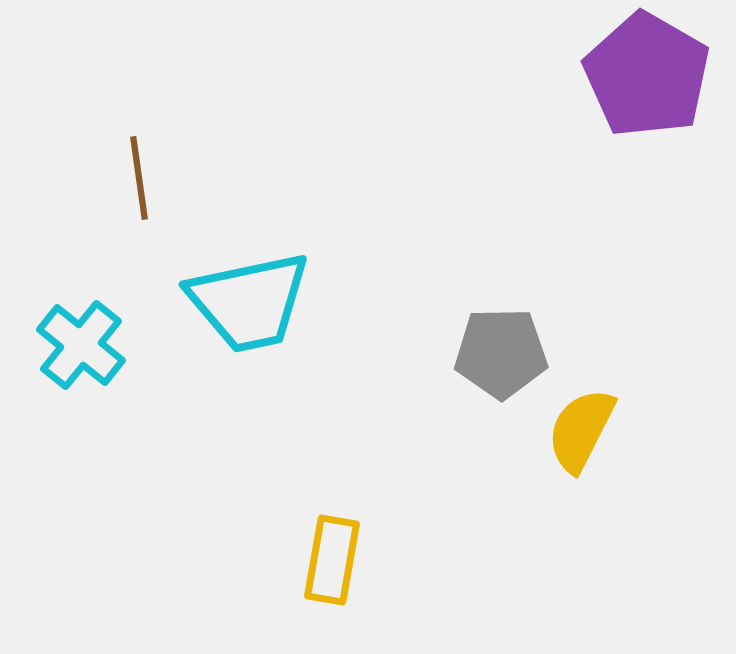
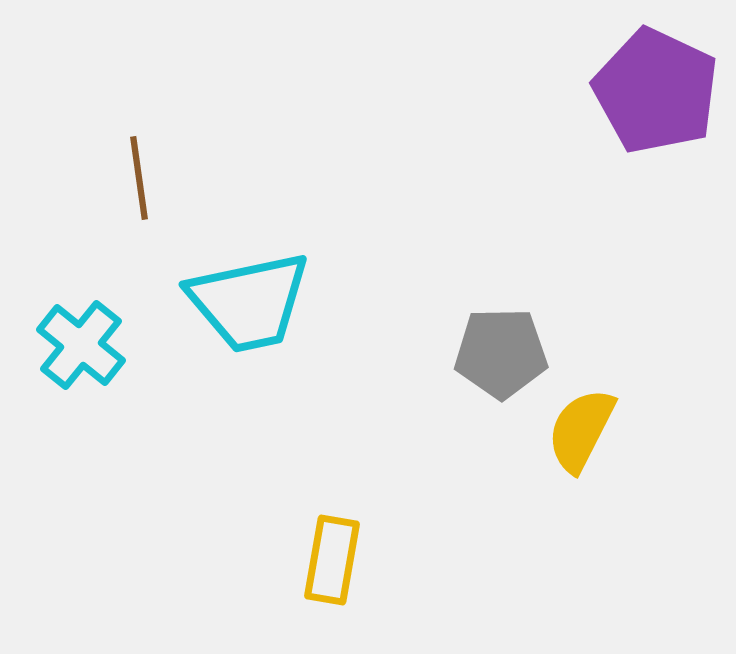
purple pentagon: moved 9 px right, 16 px down; rotated 5 degrees counterclockwise
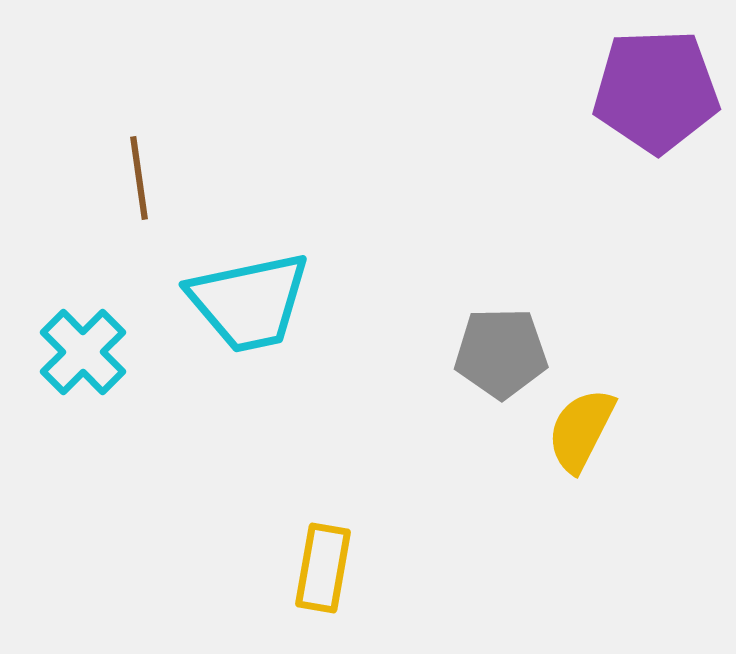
purple pentagon: rotated 27 degrees counterclockwise
cyan cross: moved 2 px right, 7 px down; rotated 6 degrees clockwise
yellow rectangle: moved 9 px left, 8 px down
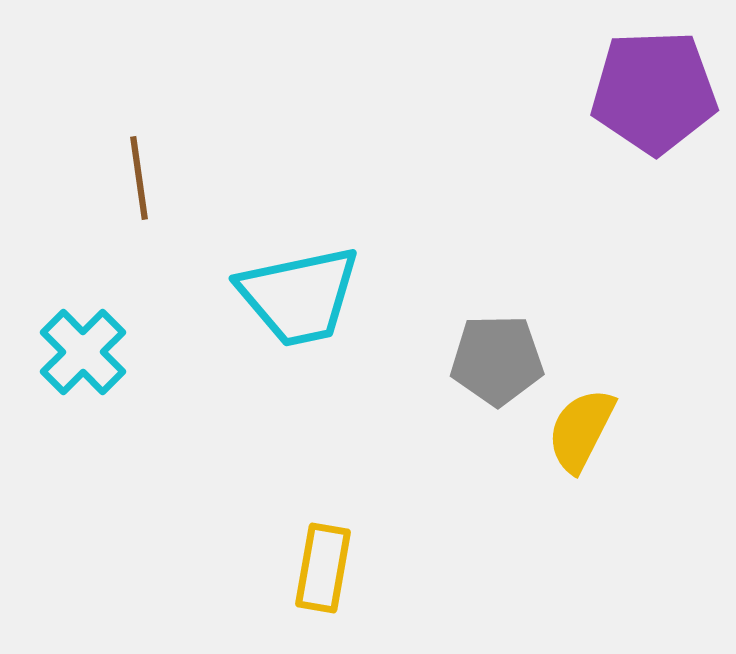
purple pentagon: moved 2 px left, 1 px down
cyan trapezoid: moved 50 px right, 6 px up
gray pentagon: moved 4 px left, 7 px down
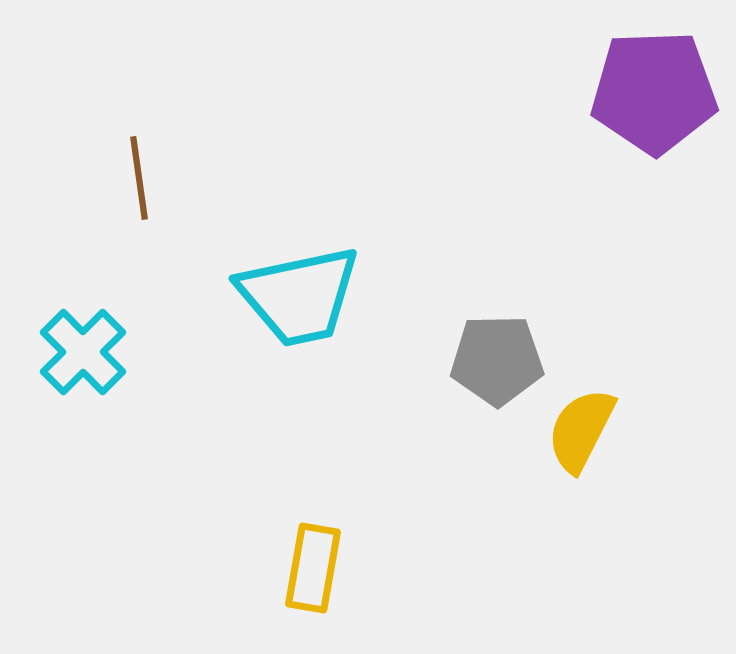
yellow rectangle: moved 10 px left
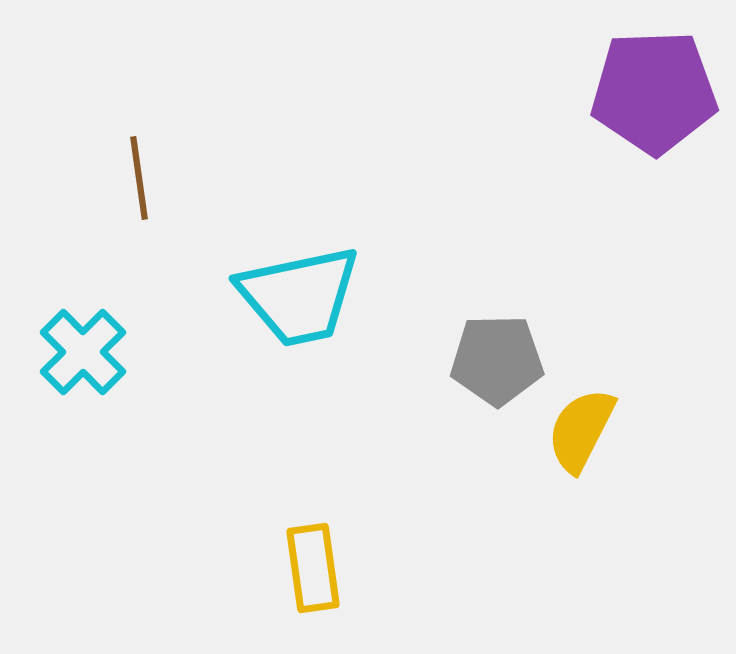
yellow rectangle: rotated 18 degrees counterclockwise
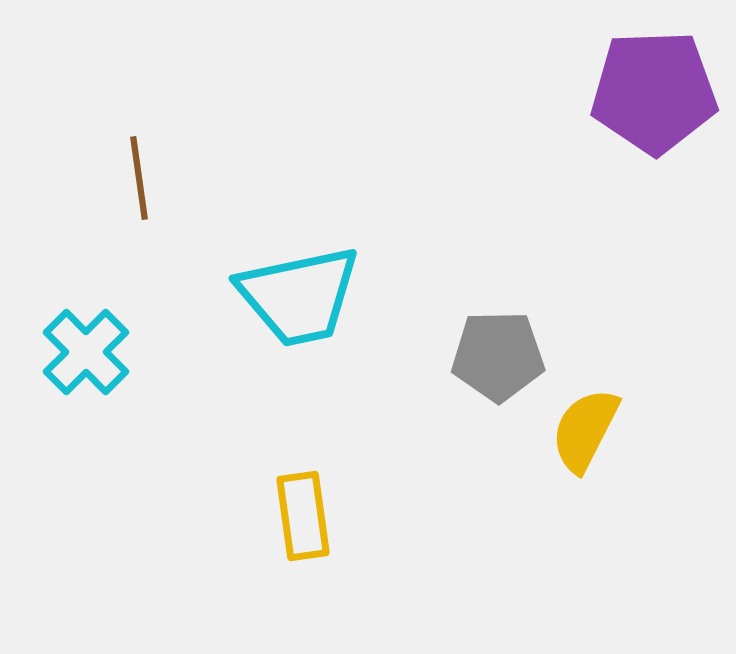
cyan cross: moved 3 px right
gray pentagon: moved 1 px right, 4 px up
yellow semicircle: moved 4 px right
yellow rectangle: moved 10 px left, 52 px up
